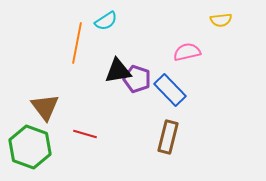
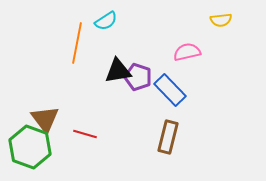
purple pentagon: moved 1 px right, 2 px up
brown triangle: moved 12 px down
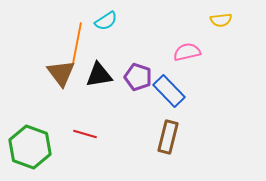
black triangle: moved 19 px left, 4 px down
blue rectangle: moved 1 px left, 1 px down
brown triangle: moved 16 px right, 46 px up
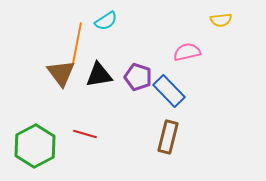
green hexagon: moved 5 px right, 1 px up; rotated 12 degrees clockwise
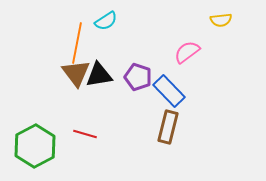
pink semicircle: rotated 24 degrees counterclockwise
brown triangle: moved 15 px right
brown rectangle: moved 10 px up
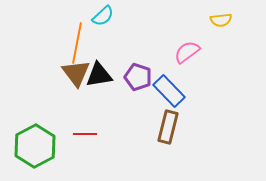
cyan semicircle: moved 3 px left, 5 px up; rotated 10 degrees counterclockwise
red line: rotated 15 degrees counterclockwise
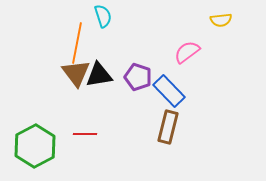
cyan semicircle: rotated 65 degrees counterclockwise
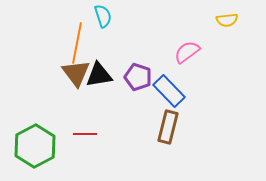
yellow semicircle: moved 6 px right
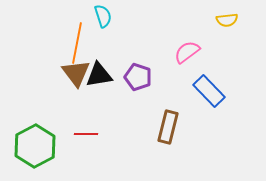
blue rectangle: moved 40 px right
red line: moved 1 px right
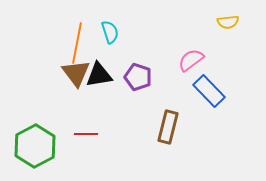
cyan semicircle: moved 7 px right, 16 px down
yellow semicircle: moved 1 px right, 2 px down
pink semicircle: moved 4 px right, 8 px down
